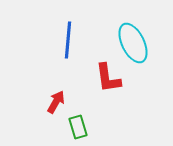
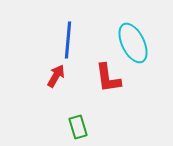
red arrow: moved 26 px up
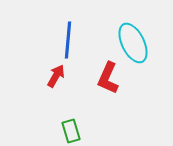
red L-shape: rotated 32 degrees clockwise
green rectangle: moved 7 px left, 4 px down
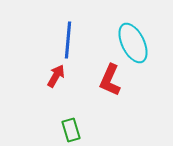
red L-shape: moved 2 px right, 2 px down
green rectangle: moved 1 px up
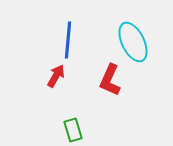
cyan ellipse: moved 1 px up
green rectangle: moved 2 px right
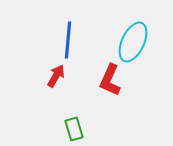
cyan ellipse: rotated 51 degrees clockwise
green rectangle: moved 1 px right, 1 px up
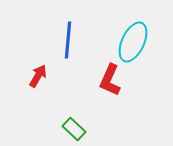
red arrow: moved 18 px left
green rectangle: rotated 30 degrees counterclockwise
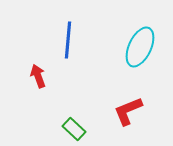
cyan ellipse: moved 7 px right, 5 px down
red arrow: rotated 50 degrees counterclockwise
red L-shape: moved 18 px right, 31 px down; rotated 44 degrees clockwise
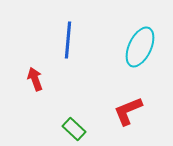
red arrow: moved 3 px left, 3 px down
